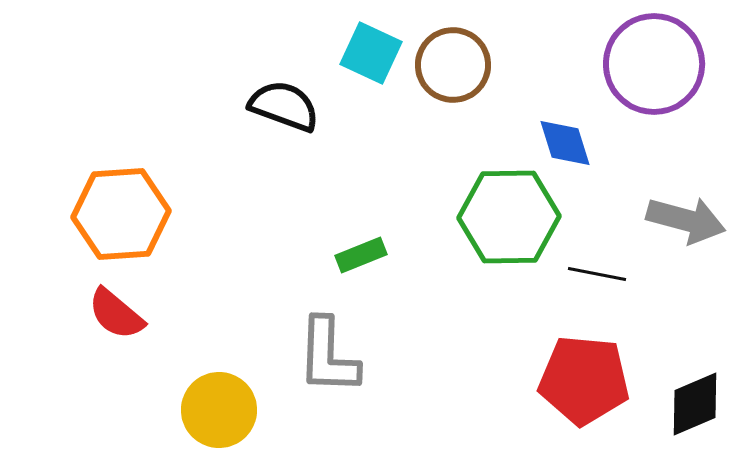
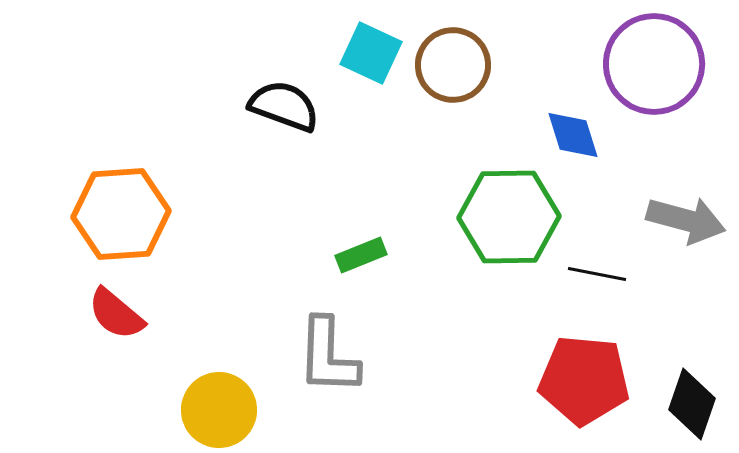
blue diamond: moved 8 px right, 8 px up
black diamond: moved 3 px left; rotated 48 degrees counterclockwise
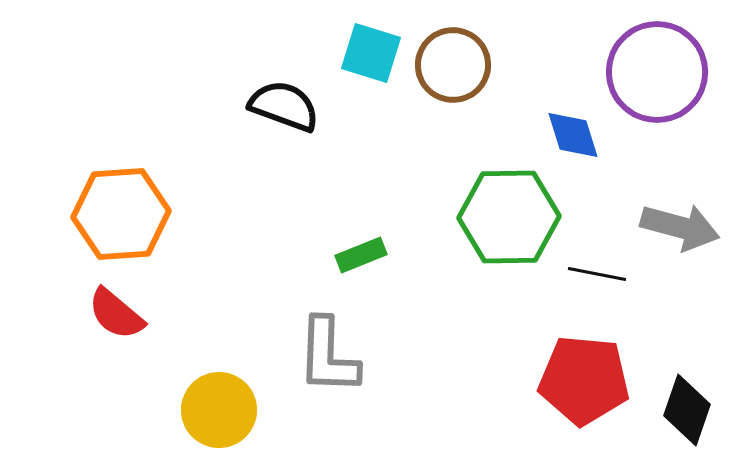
cyan square: rotated 8 degrees counterclockwise
purple circle: moved 3 px right, 8 px down
gray arrow: moved 6 px left, 7 px down
black diamond: moved 5 px left, 6 px down
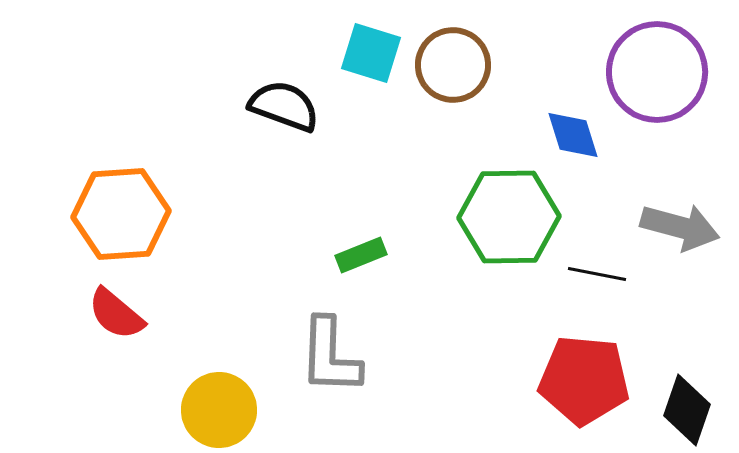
gray L-shape: moved 2 px right
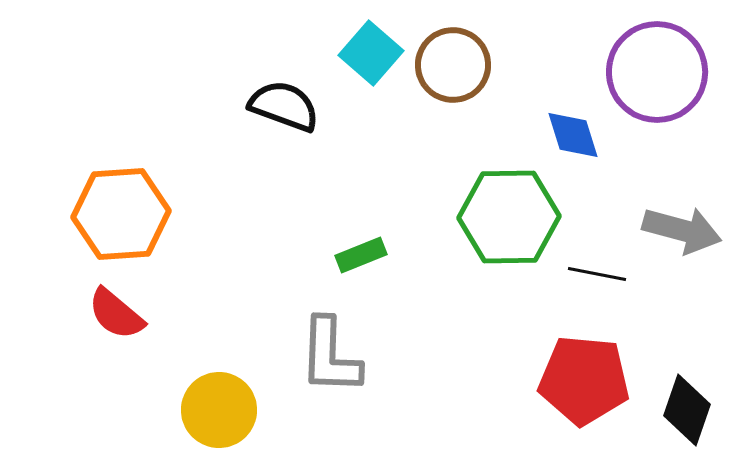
cyan square: rotated 24 degrees clockwise
gray arrow: moved 2 px right, 3 px down
